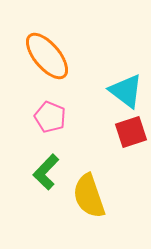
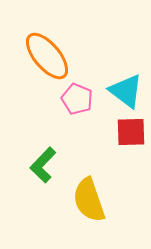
pink pentagon: moved 27 px right, 18 px up
red square: rotated 16 degrees clockwise
green L-shape: moved 3 px left, 7 px up
yellow semicircle: moved 4 px down
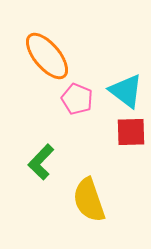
green L-shape: moved 2 px left, 3 px up
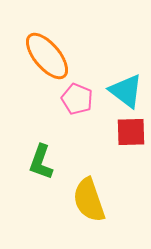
green L-shape: rotated 24 degrees counterclockwise
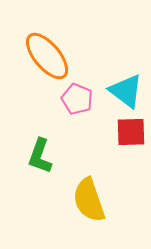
green L-shape: moved 1 px left, 6 px up
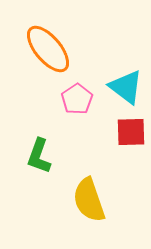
orange ellipse: moved 1 px right, 7 px up
cyan triangle: moved 4 px up
pink pentagon: rotated 16 degrees clockwise
green L-shape: moved 1 px left
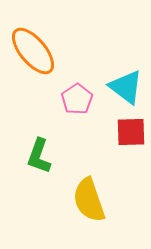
orange ellipse: moved 15 px left, 2 px down
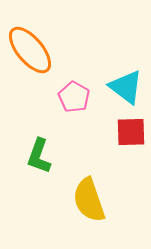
orange ellipse: moved 3 px left, 1 px up
pink pentagon: moved 3 px left, 2 px up; rotated 8 degrees counterclockwise
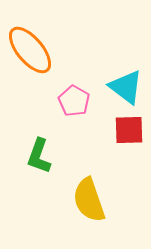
pink pentagon: moved 4 px down
red square: moved 2 px left, 2 px up
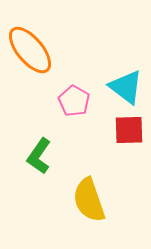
green L-shape: rotated 15 degrees clockwise
